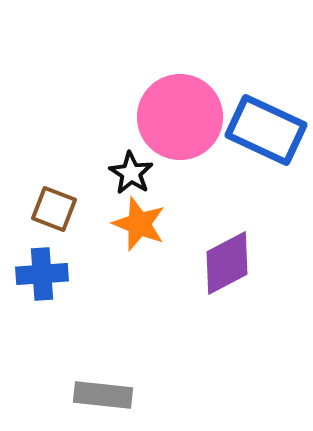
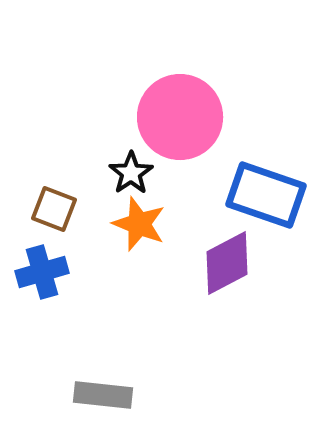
blue rectangle: moved 65 px down; rotated 6 degrees counterclockwise
black star: rotated 6 degrees clockwise
blue cross: moved 2 px up; rotated 12 degrees counterclockwise
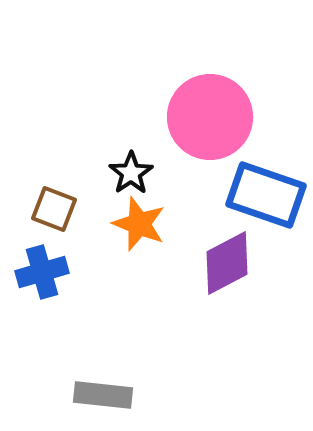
pink circle: moved 30 px right
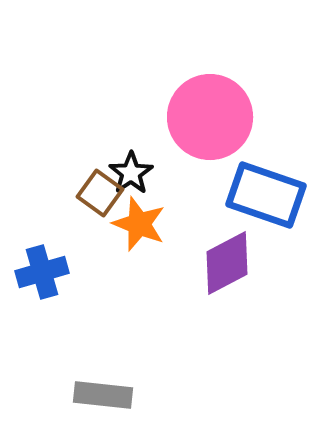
brown square: moved 46 px right, 16 px up; rotated 15 degrees clockwise
